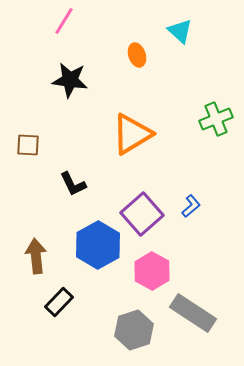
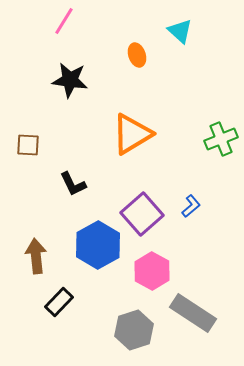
green cross: moved 5 px right, 20 px down
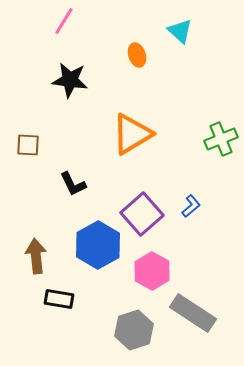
black rectangle: moved 3 px up; rotated 56 degrees clockwise
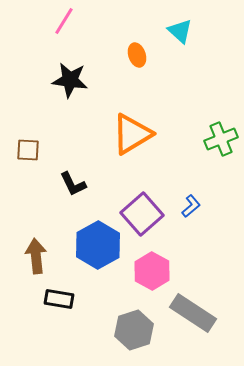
brown square: moved 5 px down
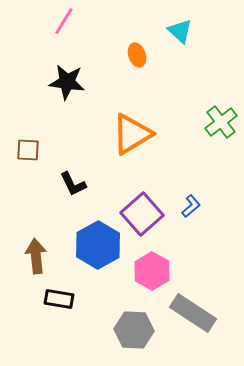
black star: moved 3 px left, 2 px down
green cross: moved 17 px up; rotated 16 degrees counterclockwise
gray hexagon: rotated 21 degrees clockwise
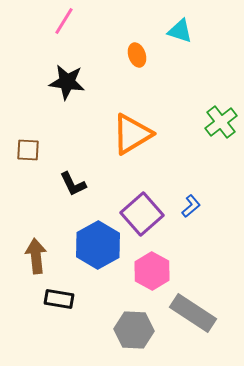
cyan triangle: rotated 24 degrees counterclockwise
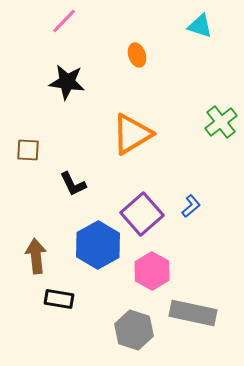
pink line: rotated 12 degrees clockwise
cyan triangle: moved 20 px right, 5 px up
gray rectangle: rotated 21 degrees counterclockwise
gray hexagon: rotated 15 degrees clockwise
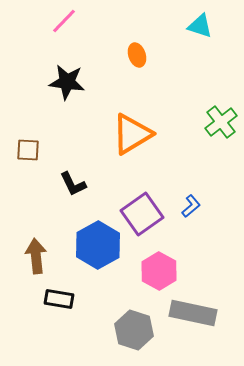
purple square: rotated 6 degrees clockwise
pink hexagon: moved 7 px right
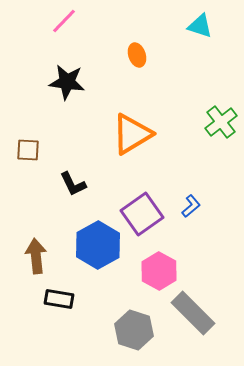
gray rectangle: rotated 33 degrees clockwise
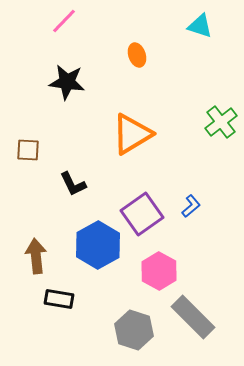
gray rectangle: moved 4 px down
